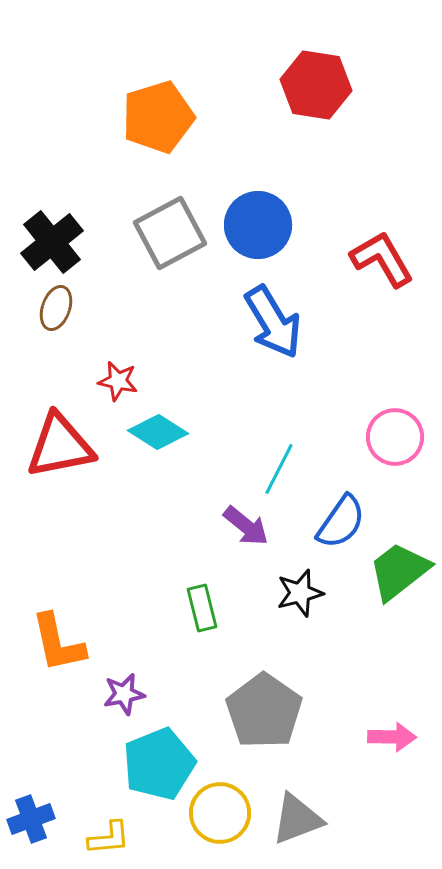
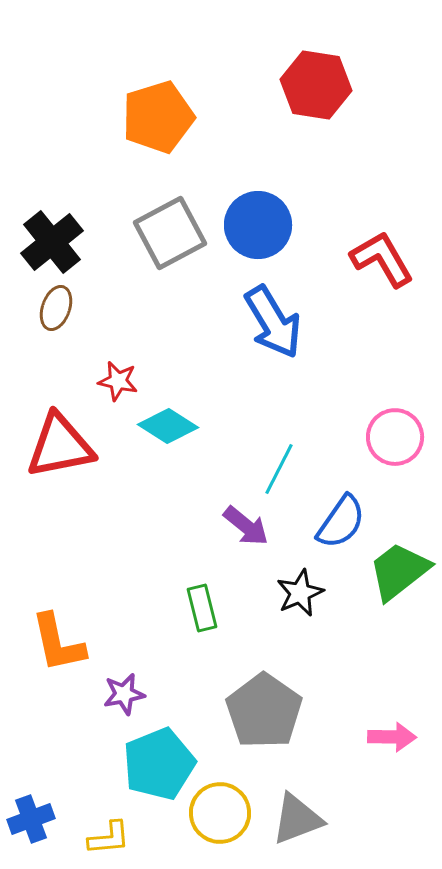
cyan diamond: moved 10 px right, 6 px up
black star: rotated 9 degrees counterclockwise
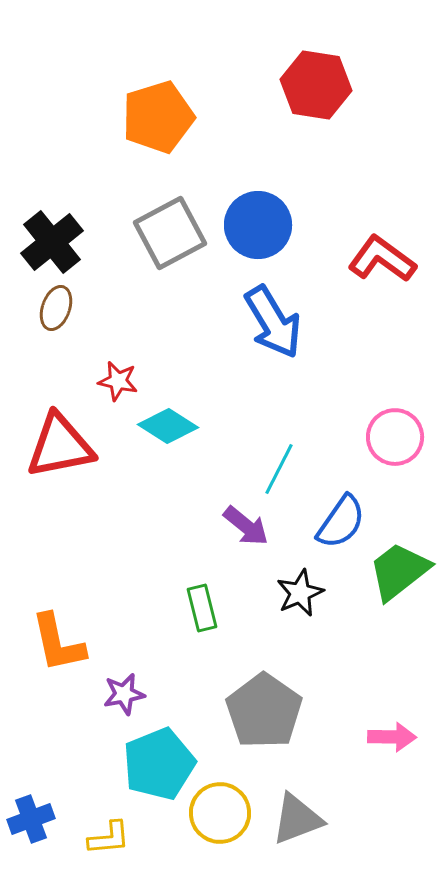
red L-shape: rotated 24 degrees counterclockwise
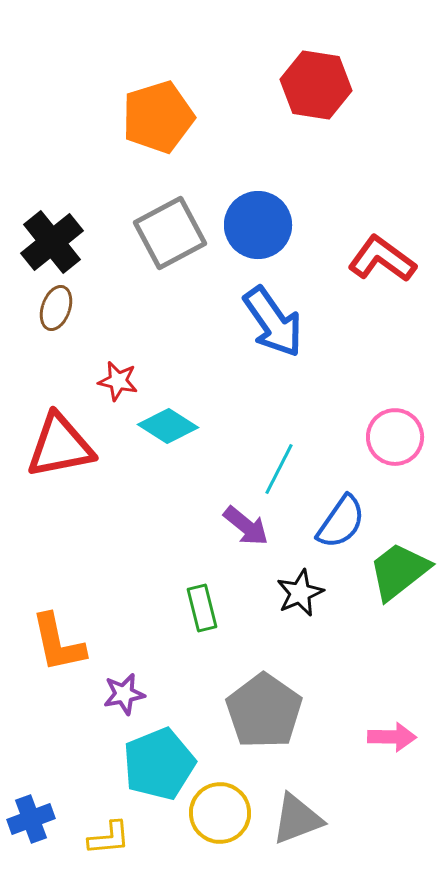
blue arrow: rotated 4 degrees counterclockwise
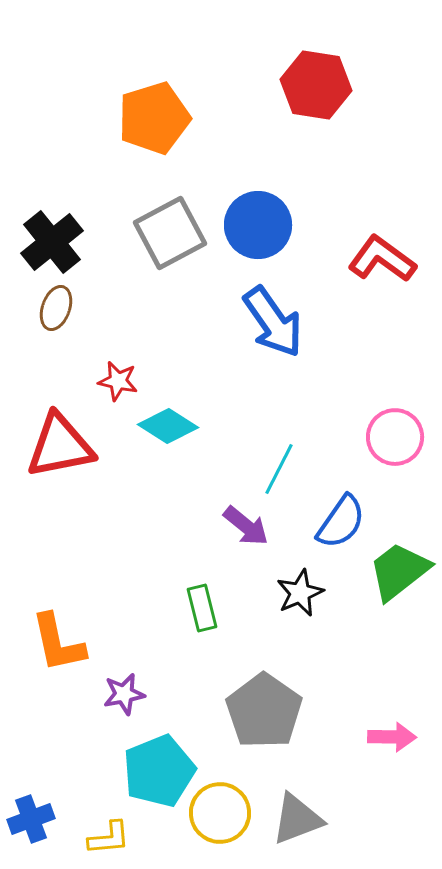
orange pentagon: moved 4 px left, 1 px down
cyan pentagon: moved 7 px down
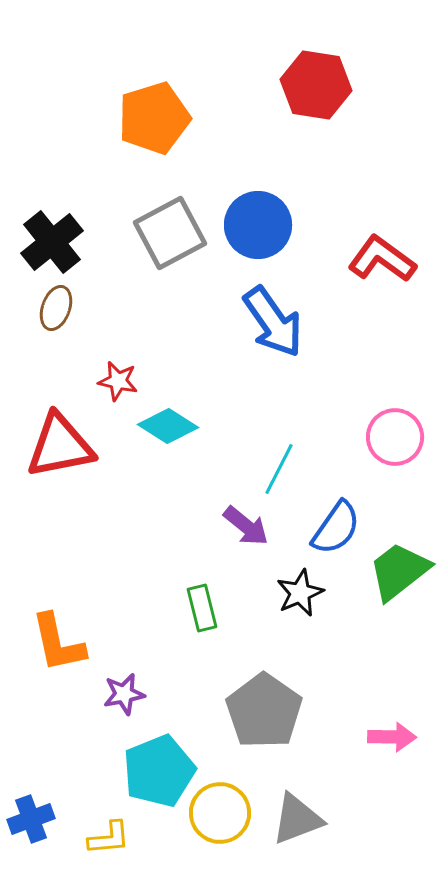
blue semicircle: moved 5 px left, 6 px down
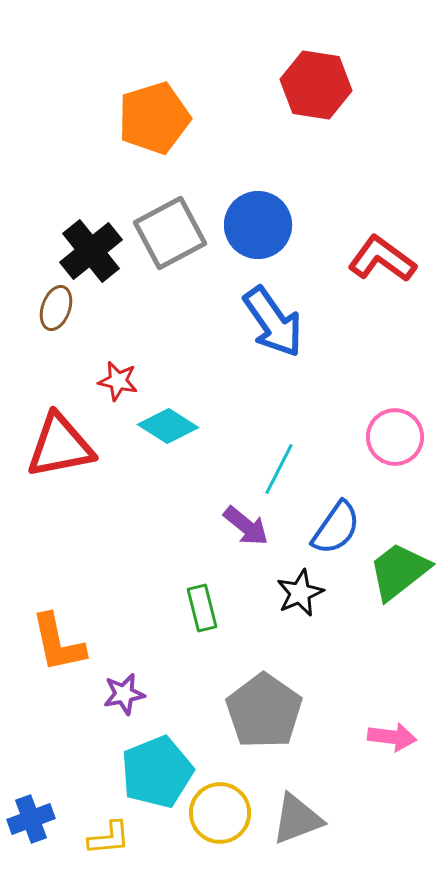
black cross: moved 39 px right, 9 px down
pink arrow: rotated 6 degrees clockwise
cyan pentagon: moved 2 px left, 1 px down
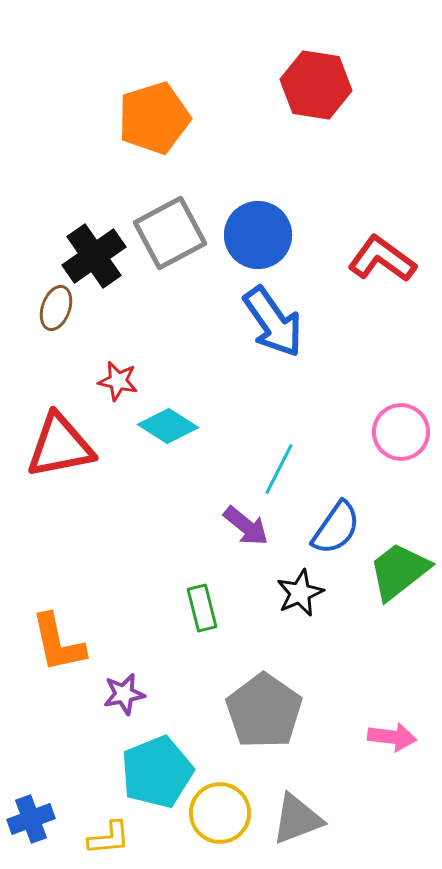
blue circle: moved 10 px down
black cross: moved 3 px right, 5 px down; rotated 4 degrees clockwise
pink circle: moved 6 px right, 5 px up
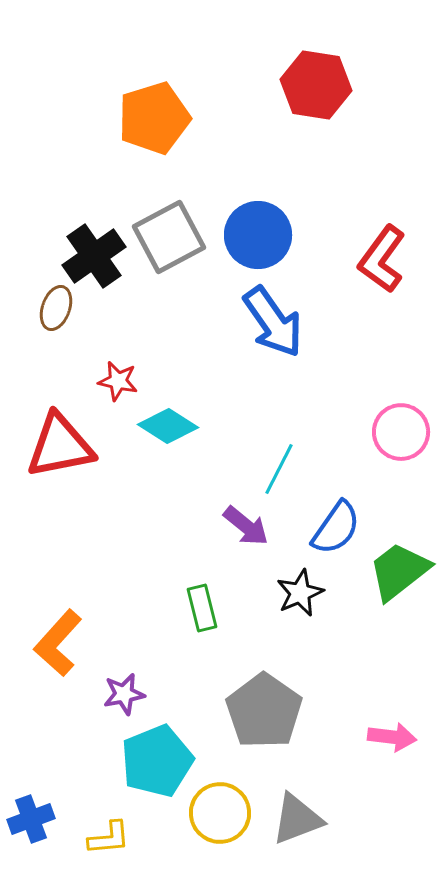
gray square: moved 1 px left, 4 px down
red L-shape: rotated 90 degrees counterclockwise
orange L-shape: rotated 54 degrees clockwise
cyan pentagon: moved 11 px up
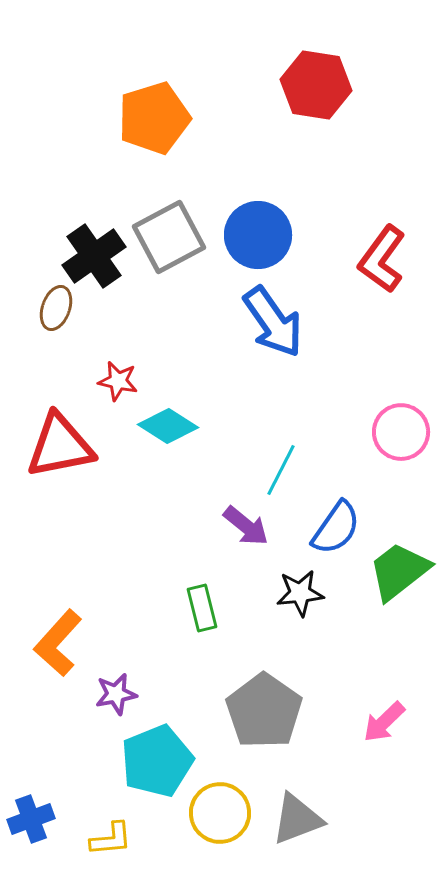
cyan line: moved 2 px right, 1 px down
black star: rotated 18 degrees clockwise
purple star: moved 8 px left
pink arrow: moved 8 px left, 15 px up; rotated 129 degrees clockwise
yellow L-shape: moved 2 px right, 1 px down
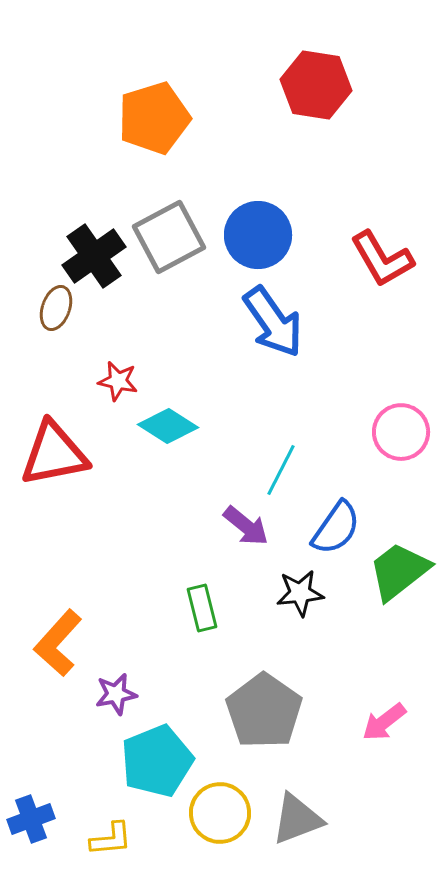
red L-shape: rotated 66 degrees counterclockwise
red triangle: moved 6 px left, 8 px down
pink arrow: rotated 6 degrees clockwise
